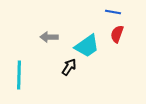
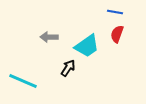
blue line: moved 2 px right
black arrow: moved 1 px left, 1 px down
cyan line: moved 4 px right, 6 px down; rotated 68 degrees counterclockwise
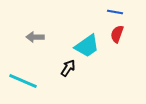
gray arrow: moved 14 px left
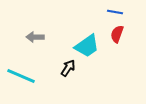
cyan line: moved 2 px left, 5 px up
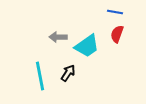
gray arrow: moved 23 px right
black arrow: moved 5 px down
cyan line: moved 19 px right; rotated 56 degrees clockwise
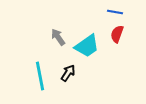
gray arrow: rotated 54 degrees clockwise
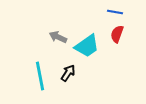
gray arrow: rotated 30 degrees counterclockwise
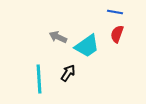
cyan line: moved 1 px left, 3 px down; rotated 8 degrees clockwise
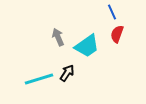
blue line: moved 3 px left; rotated 56 degrees clockwise
gray arrow: rotated 42 degrees clockwise
black arrow: moved 1 px left
cyan line: rotated 76 degrees clockwise
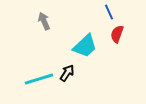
blue line: moved 3 px left
gray arrow: moved 14 px left, 16 px up
cyan trapezoid: moved 2 px left; rotated 8 degrees counterclockwise
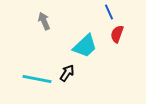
cyan line: moved 2 px left; rotated 28 degrees clockwise
